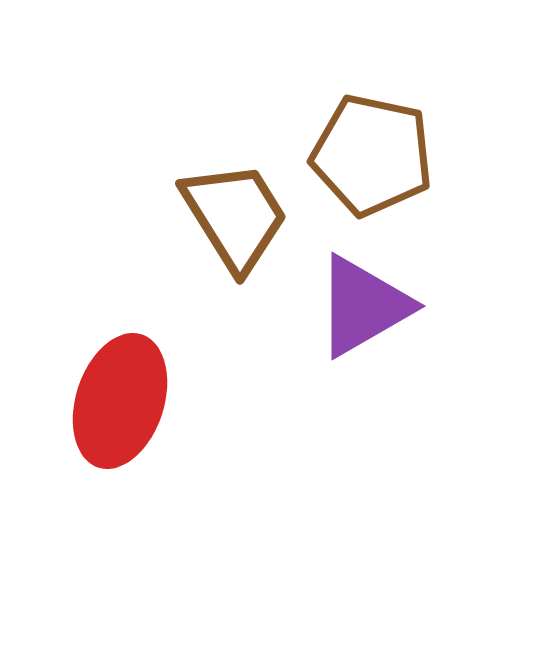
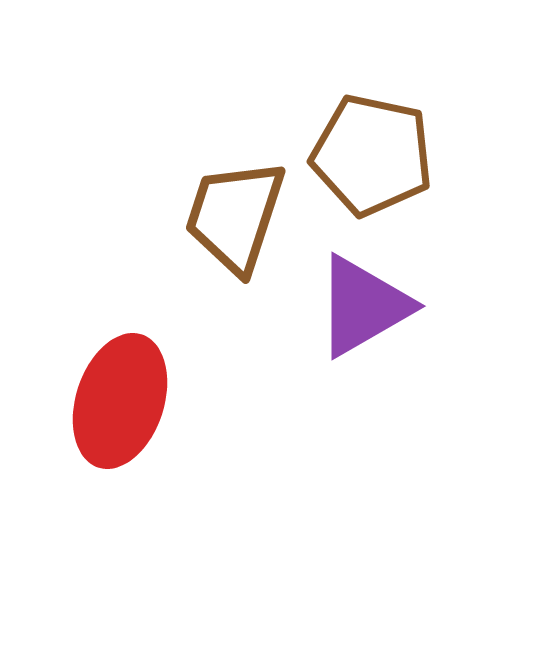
brown trapezoid: rotated 130 degrees counterclockwise
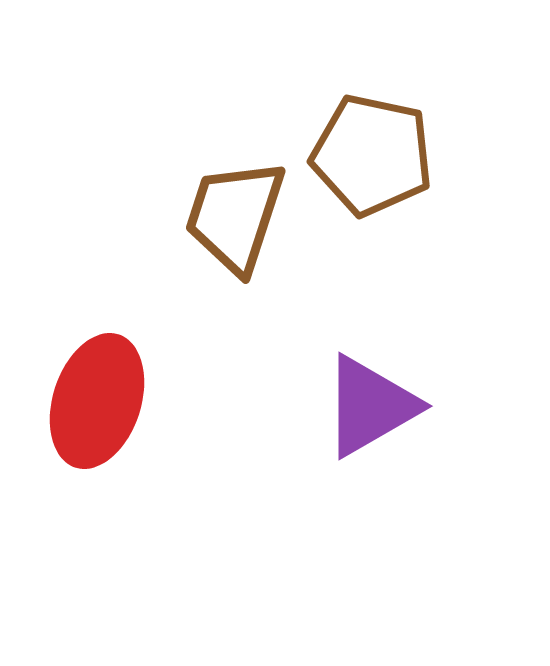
purple triangle: moved 7 px right, 100 px down
red ellipse: moved 23 px left
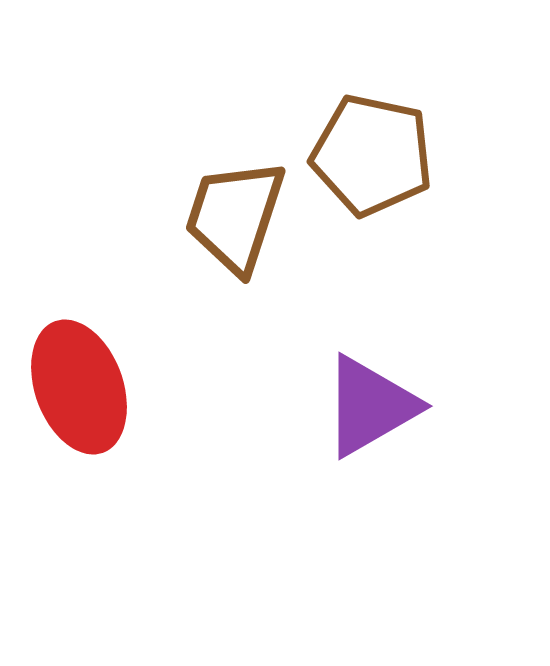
red ellipse: moved 18 px left, 14 px up; rotated 38 degrees counterclockwise
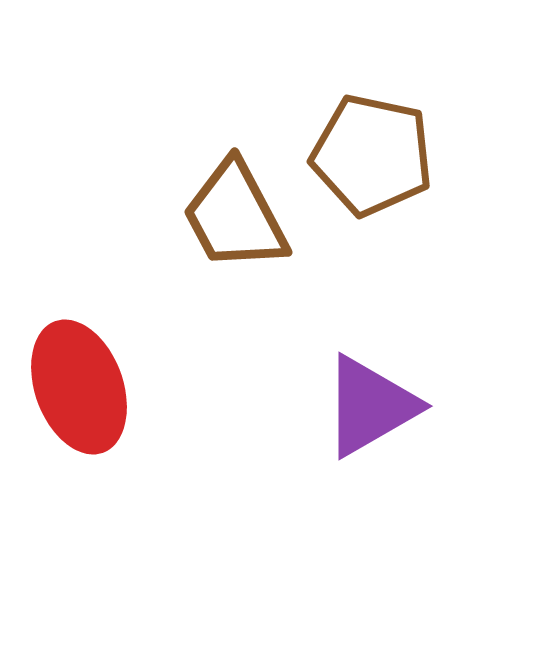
brown trapezoid: rotated 46 degrees counterclockwise
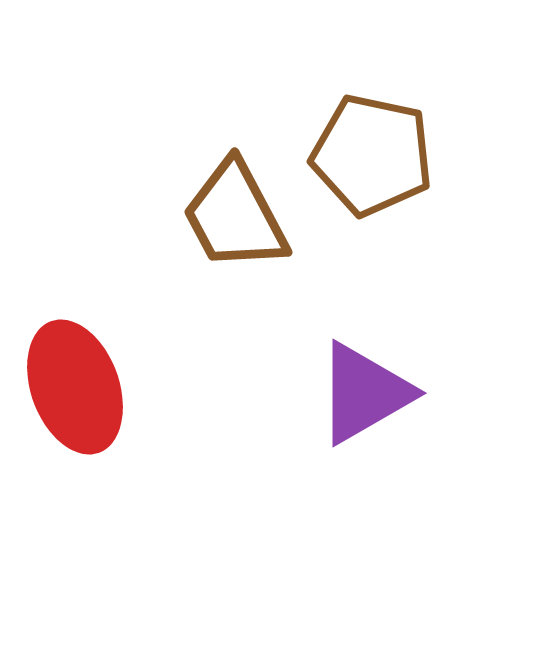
red ellipse: moved 4 px left
purple triangle: moved 6 px left, 13 px up
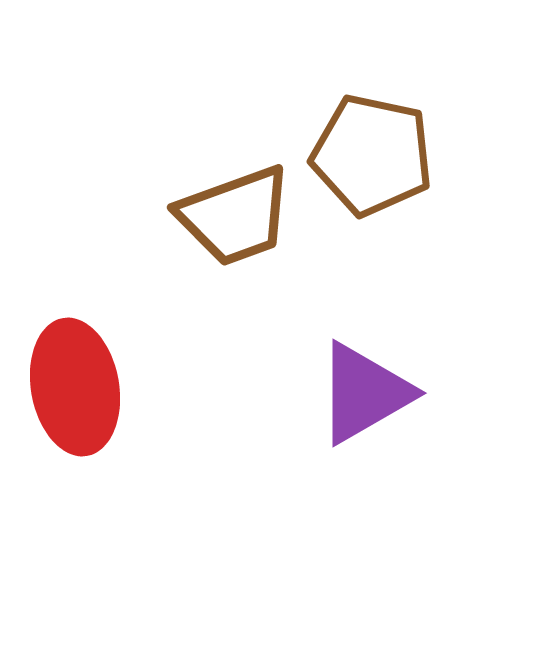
brown trapezoid: rotated 82 degrees counterclockwise
red ellipse: rotated 10 degrees clockwise
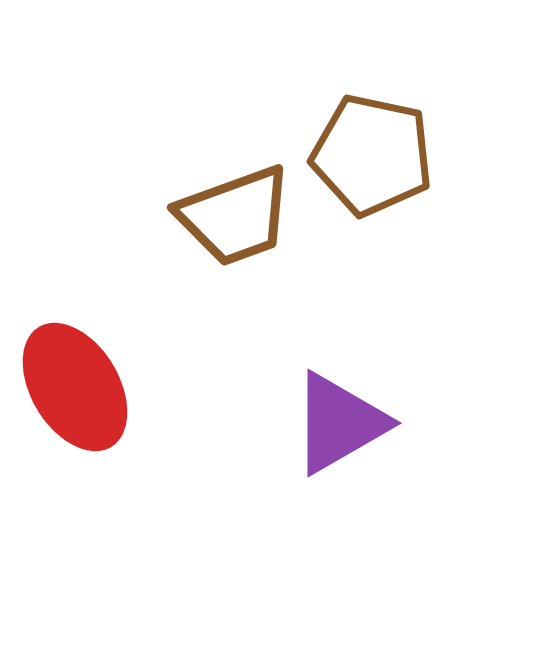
red ellipse: rotated 21 degrees counterclockwise
purple triangle: moved 25 px left, 30 px down
